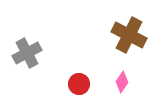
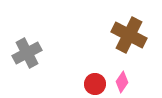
red circle: moved 16 px right
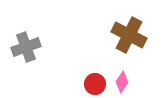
gray cross: moved 1 px left, 6 px up; rotated 8 degrees clockwise
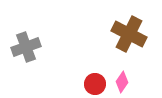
brown cross: moved 1 px up
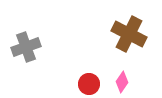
red circle: moved 6 px left
